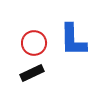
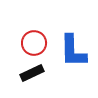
blue L-shape: moved 11 px down
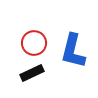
blue L-shape: rotated 15 degrees clockwise
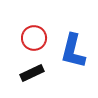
red circle: moved 5 px up
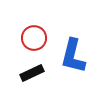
blue L-shape: moved 5 px down
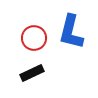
blue L-shape: moved 2 px left, 24 px up
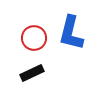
blue L-shape: moved 1 px down
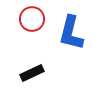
red circle: moved 2 px left, 19 px up
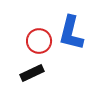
red circle: moved 7 px right, 22 px down
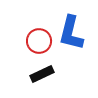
black rectangle: moved 10 px right, 1 px down
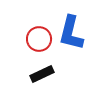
red circle: moved 2 px up
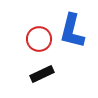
blue L-shape: moved 1 px right, 2 px up
